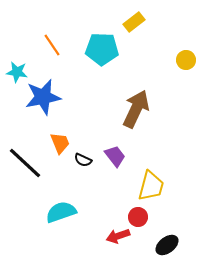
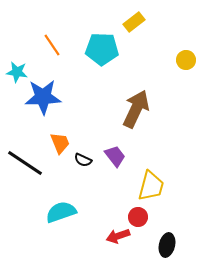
blue star: rotated 9 degrees clockwise
black line: rotated 9 degrees counterclockwise
black ellipse: rotated 40 degrees counterclockwise
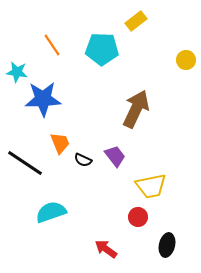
yellow rectangle: moved 2 px right, 1 px up
blue star: moved 2 px down
yellow trapezoid: rotated 64 degrees clockwise
cyan semicircle: moved 10 px left
red arrow: moved 12 px left, 13 px down; rotated 55 degrees clockwise
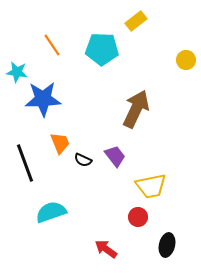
black line: rotated 36 degrees clockwise
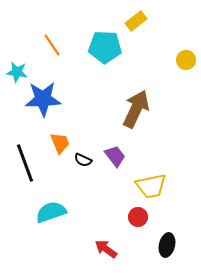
cyan pentagon: moved 3 px right, 2 px up
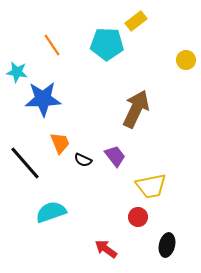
cyan pentagon: moved 2 px right, 3 px up
black line: rotated 21 degrees counterclockwise
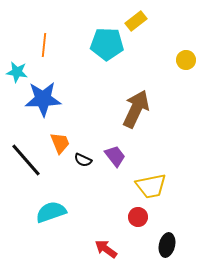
orange line: moved 8 px left; rotated 40 degrees clockwise
black line: moved 1 px right, 3 px up
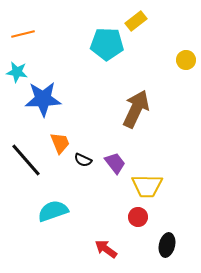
orange line: moved 21 px left, 11 px up; rotated 70 degrees clockwise
purple trapezoid: moved 7 px down
yellow trapezoid: moved 4 px left; rotated 12 degrees clockwise
cyan semicircle: moved 2 px right, 1 px up
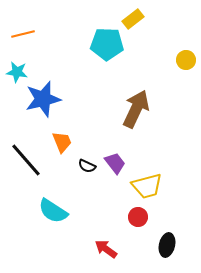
yellow rectangle: moved 3 px left, 2 px up
blue star: rotated 12 degrees counterclockwise
orange trapezoid: moved 2 px right, 1 px up
black semicircle: moved 4 px right, 6 px down
yellow trapezoid: rotated 16 degrees counterclockwise
cyan semicircle: rotated 128 degrees counterclockwise
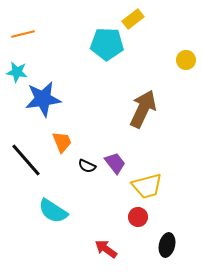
blue star: rotated 6 degrees clockwise
brown arrow: moved 7 px right
